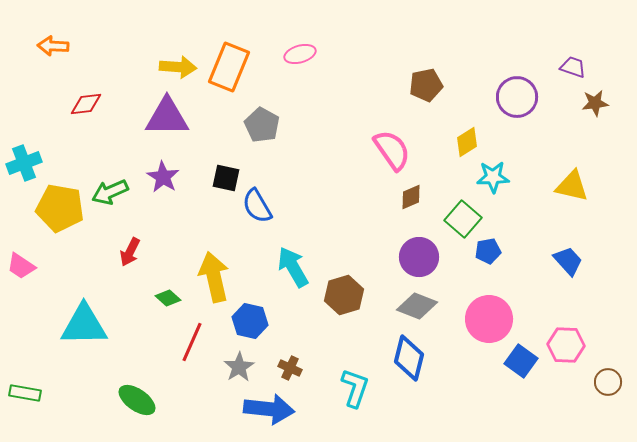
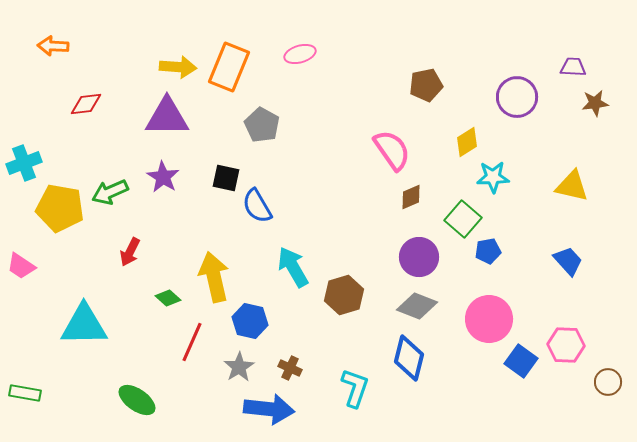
purple trapezoid at (573, 67): rotated 16 degrees counterclockwise
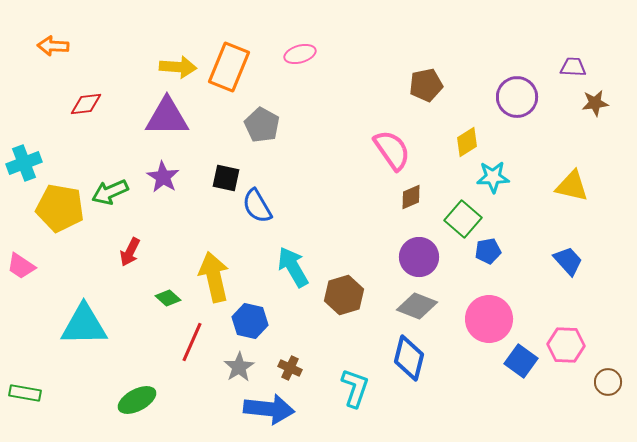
green ellipse at (137, 400): rotated 63 degrees counterclockwise
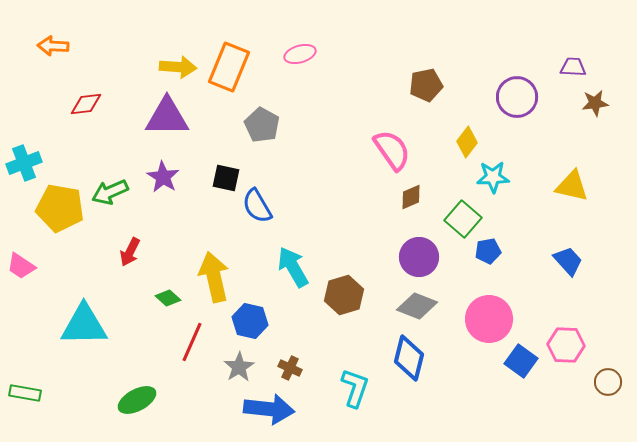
yellow diamond at (467, 142): rotated 20 degrees counterclockwise
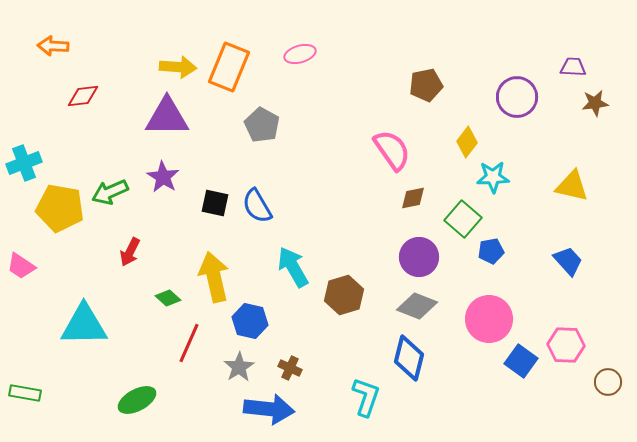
red diamond at (86, 104): moved 3 px left, 8 px up
black square at (226, 178): moved 11 px left, 25 px down
brown diamond at (411, 197): moved 2 px right, 1 px down; rotated 12 degrees clockwise
blue pentagon at (488, 251): moved 3 px right
red line at (192, 342): moved 3 px left, 1 px down
cyan L-shape at (355, 388): moved 11 px right, 9 px down
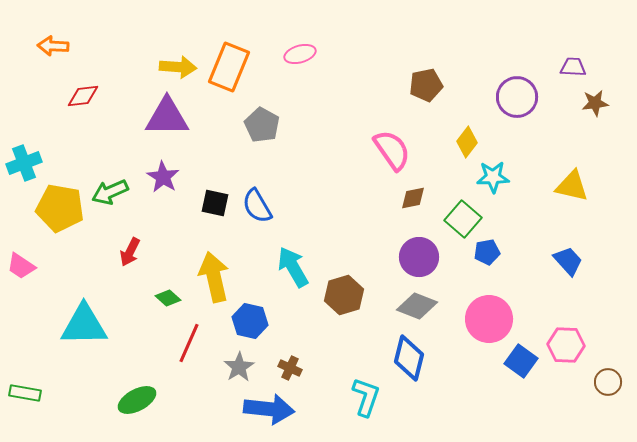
blue pentagon at (491, 251): moved 4 px left, 1 px down
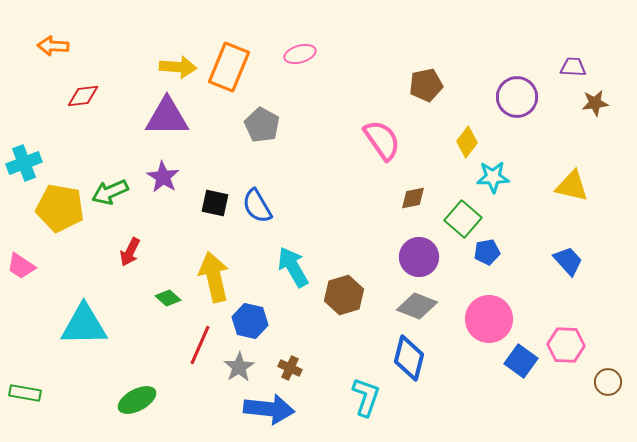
pink semicircle at (392, 150): moved 10 px left, 10 px up
red line at (189, 343): moved 11 px right, 2 px down
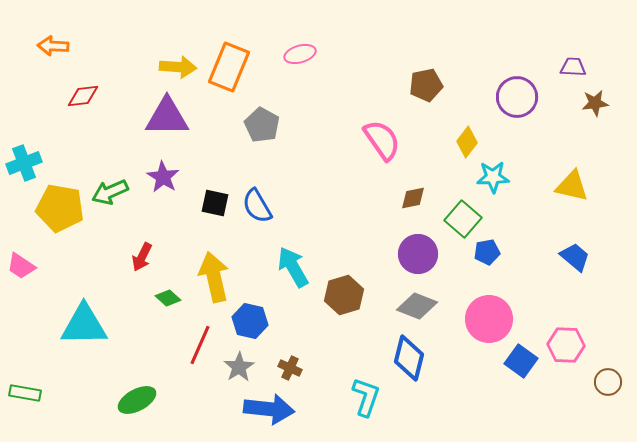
red arrow at (130, 252): moved 12 px right, 5 px down
purple circle at (419, 257): moved 1 px left, 3 px up
blue trapezoid at (568, 261): moved 7 px right, 4 px up; rotated 8 degrees counterclockwise
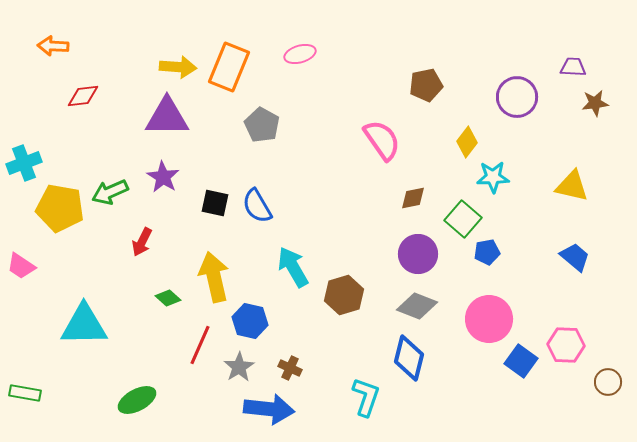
red arrow at (142, 257): moved 15 px up
